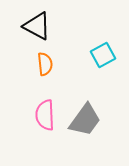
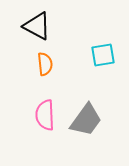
cyan square: rotated 20 degrees clockwise
gray trapezoid: moved 1 px right
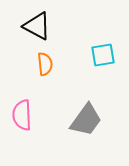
pink semicircle: moved 23 px left
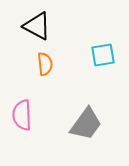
gray trapezoid: moved 4 px down
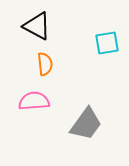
cyan square: moved 4 px right, 12 px up
pink semicircle: moved 12 px right, 14 px up; rotated 88 degrees clockwise
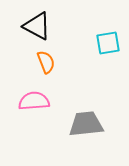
cyan square: moved 1 px right
orange semicircle: moved 1 px right, 2 px up; rotated 15 degrees counterclockwise
gray trapezoid: rotated 132 degrees counterclockwise
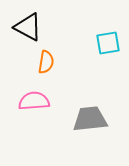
black triangle: moved 9 px left, 1 px down
orange semicircle: rotated 30 degrees clockwise
gray trapezoid: moved 4 px right, 5 px up
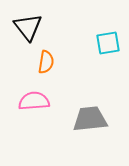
black triangle: rotated 24 degrees clockwise
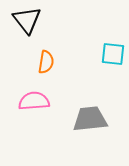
black triangle: moved 1 px left, 7 px up
cyan square: moved 5 px right, 11 px down; rotated 15 degrees clockwise
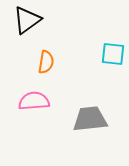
black triangle: rotated 32 degrees clockwise
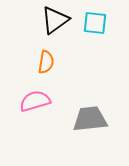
black triangle: moved 28 px right
cyan square: moved 18 px left, 31 px up
pink semicircle: moved 1 px right; rotated 12 degrees counterclockwise
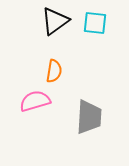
black triangle: moved 1 px down
orange semicircle: moved 8 px right, 9 px down
gray trapezoid: moved 1 px left, 2 px up; rotated 99 degrees clockwise
